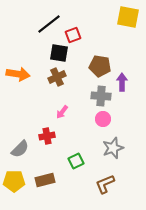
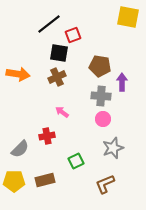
pink arrow: rotated 88 degrees clockwise
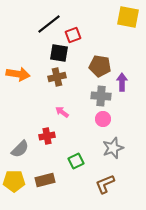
brown cross: rotated 12 degrees clockwise
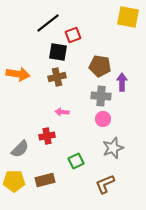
black line: moved 1 px left, 1 px up
black square: moved 1 px left, 1 px up
pink arrow: rotated 32 degrees counterclockwise
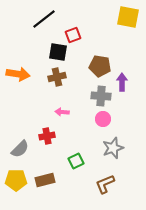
black line: moved 4 px left, 4 px up
yellow pentagon: moved 2 px right, 1 px up
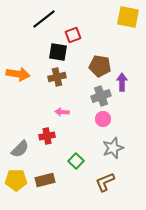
gray cross: rotated 24 degrees counterclockwise
green square: rotated 21 degrees counterclockwise
brown L-shape: moved 2 px up
